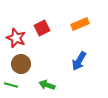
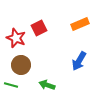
red square: moved 3 px left
brown circle: moved 1 px down
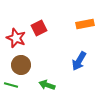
orange rectangle: moved 5 px right; rotated 12 degrees clockwise
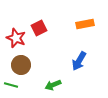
green arrow: moved 6 px right; rotated 42 degrees counterclockwise
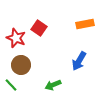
red square: rotated 28 degrees counterclockwise
green line: rotated 32 degrees clockwise
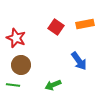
red square: moved 17 px right, 1 px up
blue arrow: rotated 66 degrees counterclockwise
green line: moved 2 px right; rotated 40 degrees counterclockwise
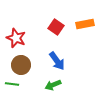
blue arrow: moved 22 px left
green line: moved 1 px left, 1 px up
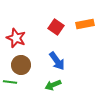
green line: moved 2 px left, 2 px up
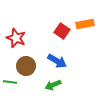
red square: moved 6 px right, 4 px down
blue arrow: rotated 24 degrees counterclockwise
brown circle: moved 5 px right, 1 px down
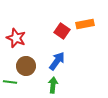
blue arrow: rotated 84 degrees counterclockwise
green arrow: rotated 119 degrees clockwise
